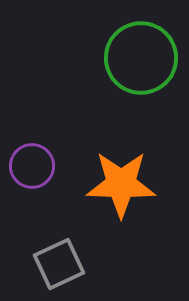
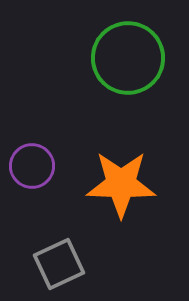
green circle: moved 13 px left
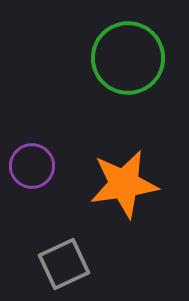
orange star: moved 3 px right; rotated 10 degrees counterclockwise
gray square: moved 5 px right
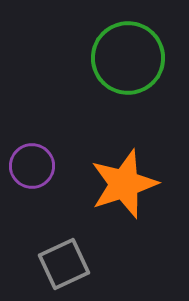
orange star: rotated 10 degrees counterclockwise
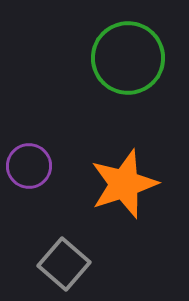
purple circle: moved 3 px left
gray square: rotated 24 degrees counterclockwise
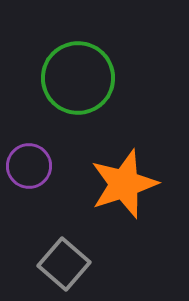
green circle: moved 50 px left, 20 px down
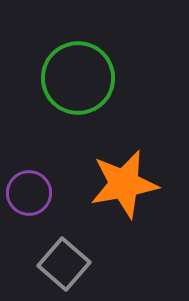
purple circle: moved 27 px down
orange star: rotated 8 degrees clockwise
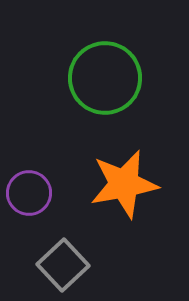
green circle: moved 27 px right
gray square: moved 1 px left, 1 px down; rotated 6 degrees clockwise
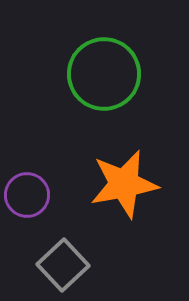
green circle: moved 1 px left, 4 px up
purple circle: moved 2 px left, 2 px down
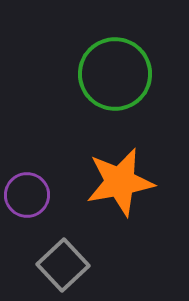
green circle: moved 11 px right
orange star: moved 4 px left, 2 px up
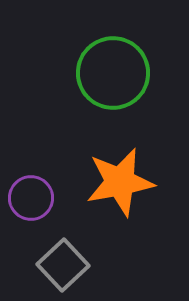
green circle: moved 2 px left, 1 px up
purple circle: moved 4 px right, 3 px down
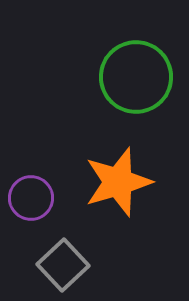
green circle: moved 23 px right, 4 px down
orange star: moved 2 px left; rotated 6 degrees counterclockwise
